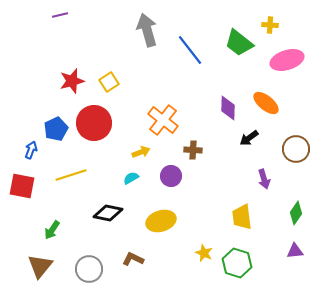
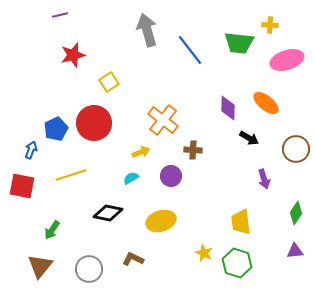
green trapezoid: rotated 32 degrees counterclockwise
red star: moved 1 px right, 26 px up
black arrow: rotated 114 degrees counterclockwise
yellow trapezoid: moved 1 px left, 5 px down
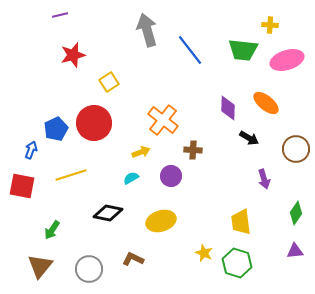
green trapezoid: moved 4 px right, 7 px down
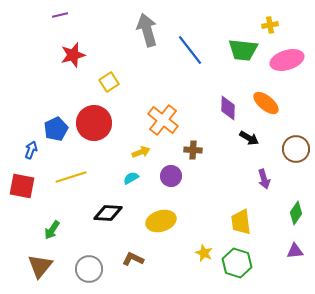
yellow cross: rotated 14 degrees counterclockwise
yellow line: moved 2 px down
black diamond: rotated 8 degrees counterclockwise
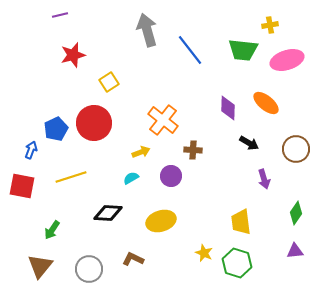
black arrow: moved 5 px down
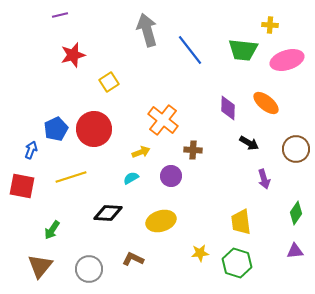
yellow cross: rotated 14 degrees clockwise
red circle: moved 6 px down
yellow star: moved 4 px left; rotated 30 degrees counterclockwise
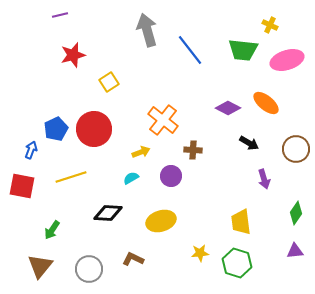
yellow cross: rotated 21 degrees clockwise
purple diamond: rotated 65 degrees counterclockwise
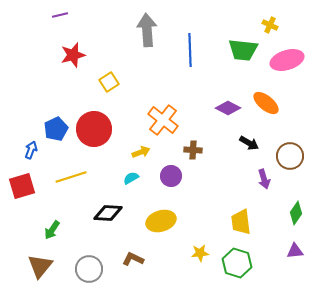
gray arrow: rotated 12 degrees clockwise
blue line: rotated 36 degrees clockwise
brown circle: moved 6 px left, 7 px down
red square: rotated 28 degrees counterclockwise
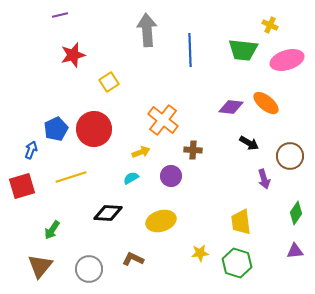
purple diamond: moved 3 px right, 1 px up; rotated 20 degrees counterclockwise
